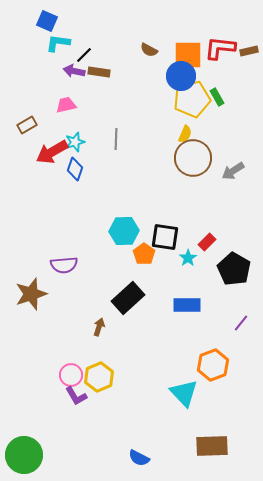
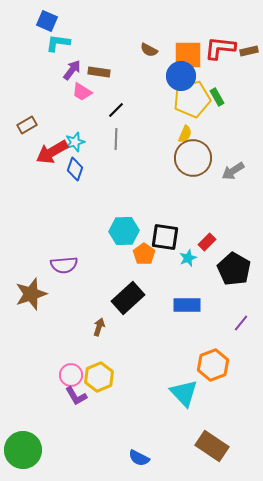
black line at (84, 55): moved 32 px right, 55 px down
purple arrow at (74, 71): moved 2 px left, 1 px up; rotated 115 degrees clockwise
pink trapezoid at (66, 105): moved 16 px right, 13 px up; rotated 135 degrees counterclockwise
cyan star at (188, 258): rotated 12 degrees clockwise
brown rectangle at (212, 446): rotated 36 degrees clockwise
green circle at (24, 455): moved 1 px left, 5 px up
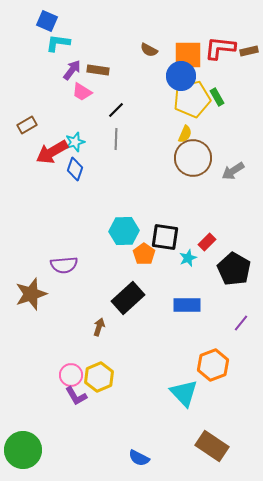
brown rectangle at (99, 72): moved 1 px left, 2 px up
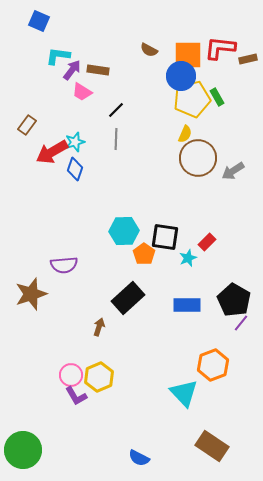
blue square at (47, 21): moved 8 px left
cyan L-shape at (58, 43): moved 13 px down
brown rectangle at (249, 51): moved 1 px left, 8 px down
brown rectangle at (27, 125): rotated 24 degrees counterclockwise
brown circle at (193, 158): moved 5 px right
black pentagon at (234, 269): moved 31 px down
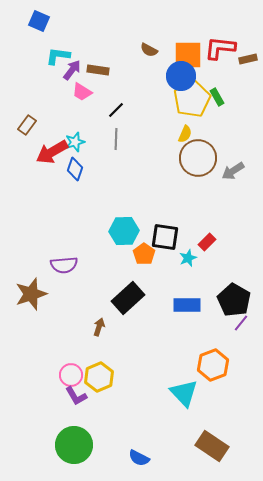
yellow pentagon at (192, 99): rotated 15 degrees counterclockwise
green circle at (23, 450): moved 51 px right, 5 px up
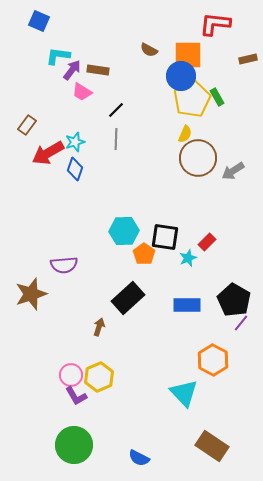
red L-shape at (220, 48): moved 5 px left, 24 px up
red arrow at (52, 152): moved 4 px left, 1 px down
orange hexagon at (213, 365): moved 5 px up; rotated 12 degrees counterclockwise
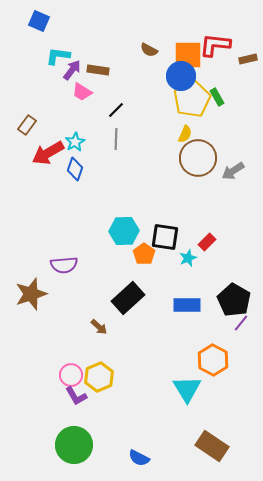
red L-shape at (215, 24): moved 21 px down
cyan star at (75, 142): rotated 12 degrees counterclockwise
brown arrow at (99, 327): rotated 114 degrees clockwise
cyan triangle at (184, 393): moved 3 px right, 4 px up; rotated 12 degrees clockwise
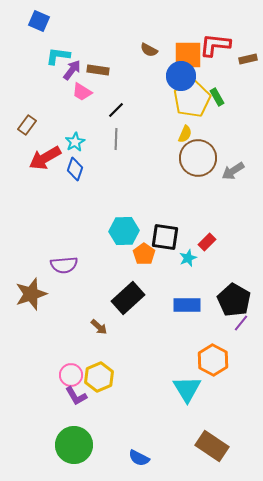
red arrow at (48, 153): moved 3 px left, 5 px down
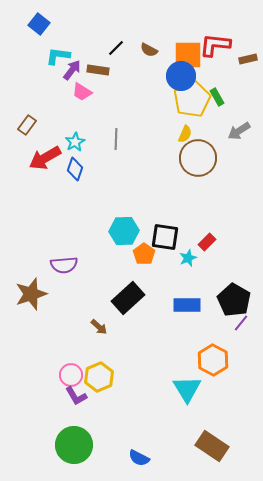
blue square at (39, 21): moved 3 px down; rotated 15 degrees clockwise
black line at (116, 110): moved 62 px up
gray arrow at (233, 171): moved 6 px right, 40 px up
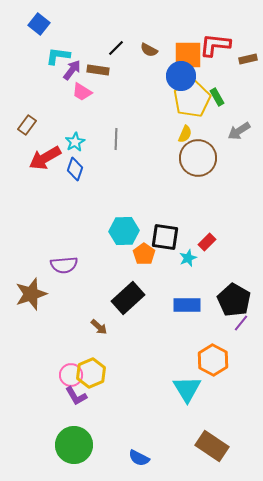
yellow hexagon at (99, 377): moved 8 px left, 4 px up
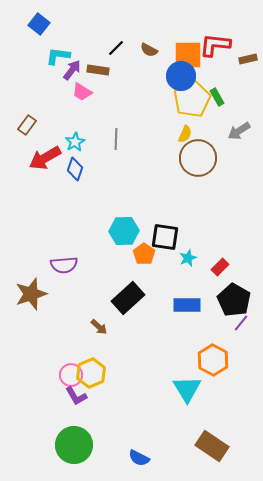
red rectangle at (207, 242): moved 13 px right, 25 px down
